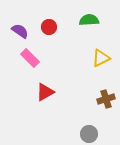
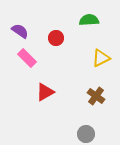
red circle: moved 7 px right, 11 px down
pink rectangle: moved 3 px left
brown cross: moved 10 px left, 3 px up; rotated 36 degrees counterclockwise
gray circle: moved 3 px left
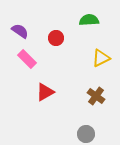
pink rectangle: moved 1 px down
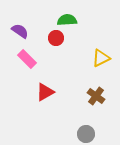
green semicircle: moved 22 px left
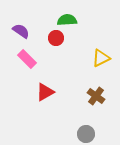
purple semicircle: moved 1 px right
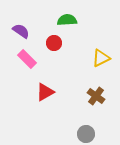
red circle: moved 2 px left, 5 px down
